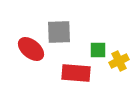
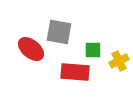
gray square: rotated 12 degrees clockwise
green square: moved 5 px left
red rectangle: moved 1 px left, 1 px up
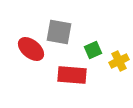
green square: rotated 24 degrees counterclockwise
red rectangle: moved 3 px left, 3 px down
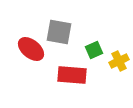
green square: moved 1 px right
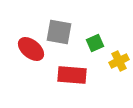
green square: moved 1 px right, 7 px up
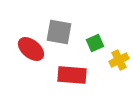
yellow cross: moved 1 px up
